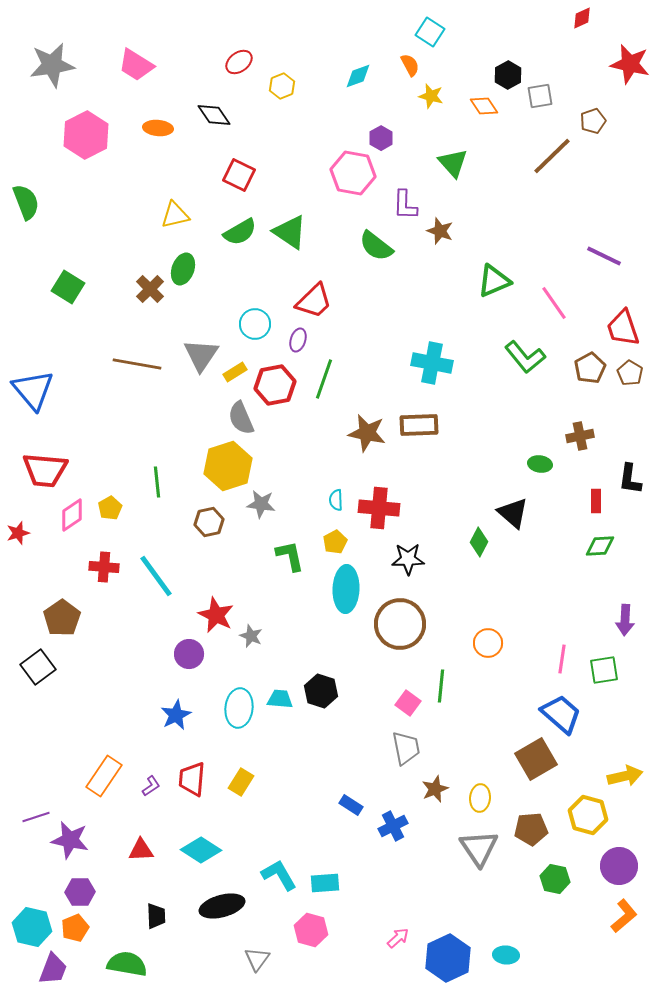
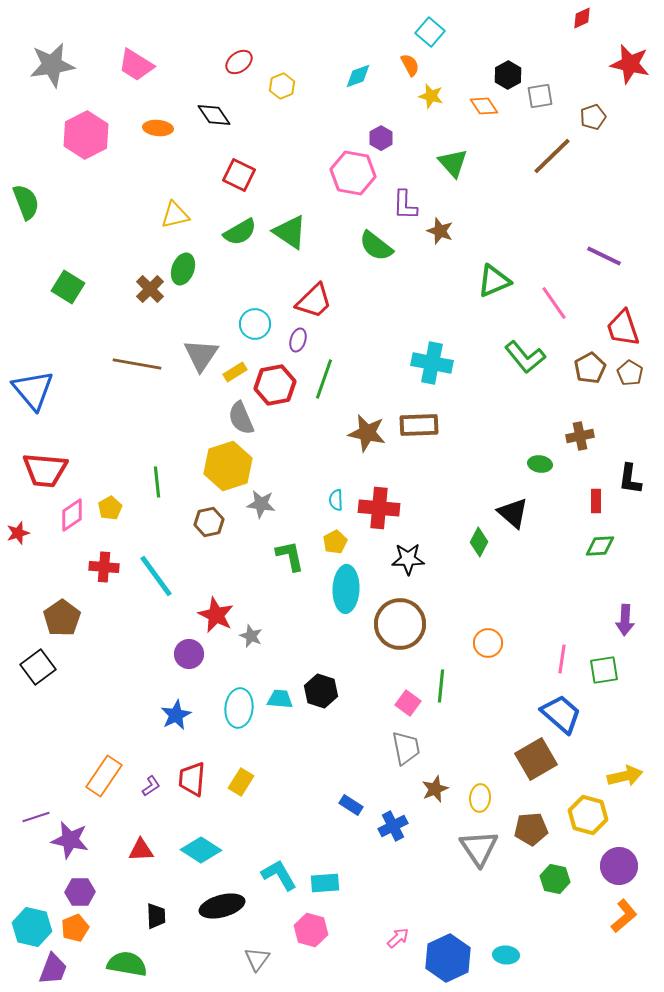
cyan square at (430, 32): rotated 8 degrees clockwise
brown pentagon at (593, 121): moved 4 px up
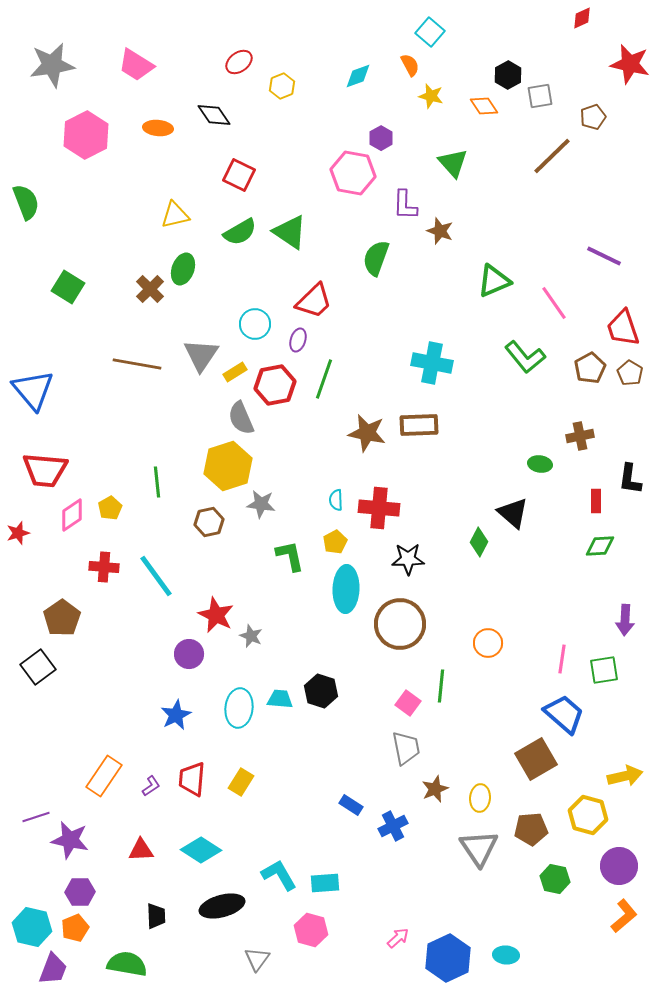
green semicircle at (376, 246): moved 12 px down; rotated 72 degrees clockwise
blue trapezoid at (561, 714): moved 3 px right
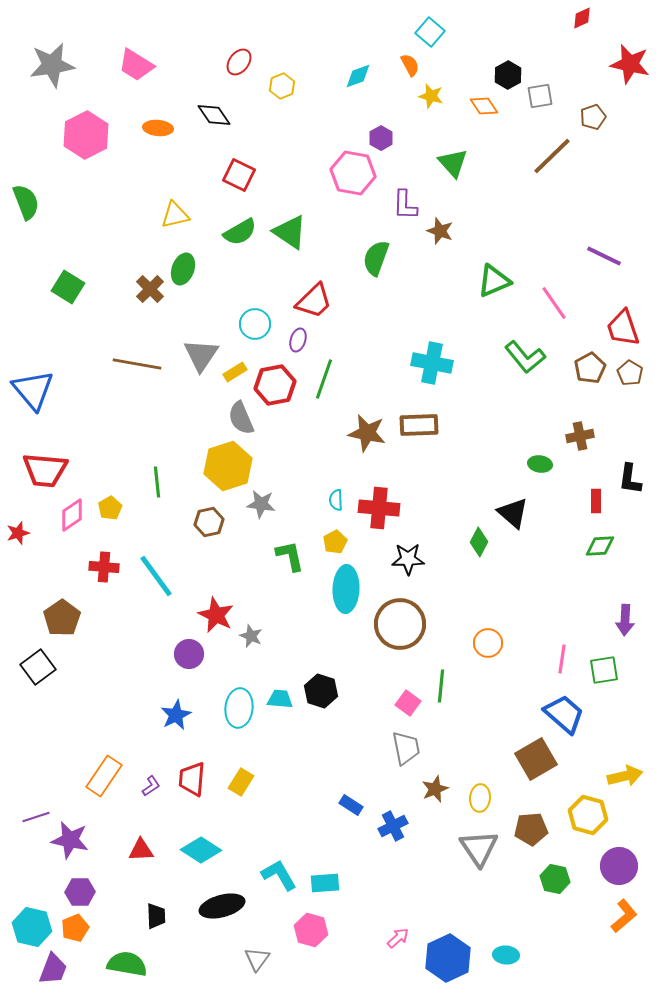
red ellipse at (239, 62): rotated 16 degrees counterclockwise
